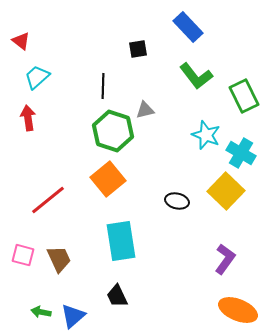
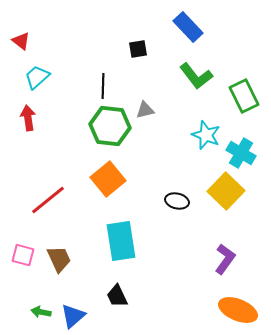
green hexagon: moved 3 px left, 5 px up; rotated 12 degrees counterclockwise
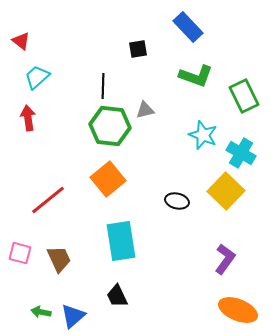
green L-shape: rotated 32 degrees counterclockwise
cyan star: moved 3 px left
pink square: moved 3 px left, 2 px up
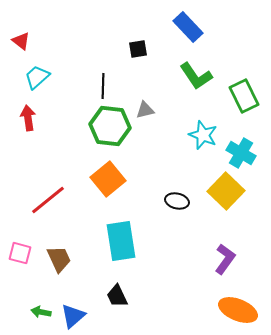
green L-shape: rotated 36 degrees clockwise
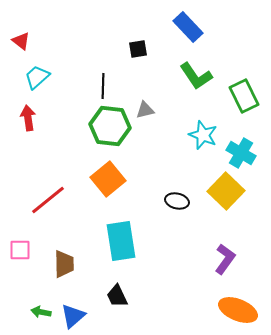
pink square: moved 3 px up; rotated 15 degrees counterclockwise
brown trapezoid: moved 5 px right, 5 px down; rotated 24 degrees clockwise
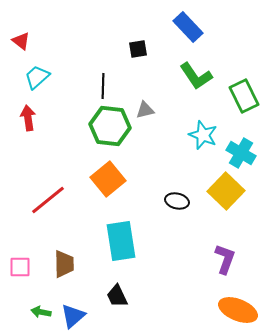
pink square: moved 17 px down
purple L-shape: rotated 16 degrees counterclockwise
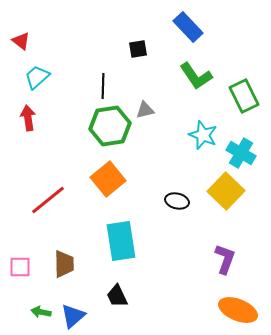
green hexagon: rotated 15 degrees counterclockwise
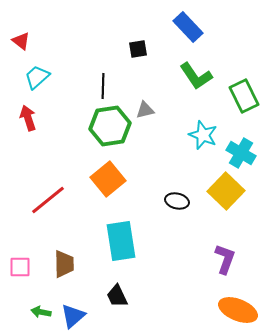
red arrow: rotated 10 degrees counterclockwise
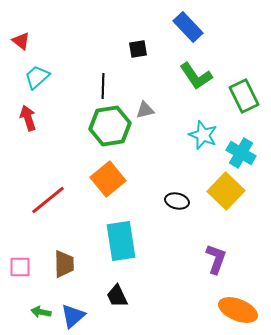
purple L-shape: moved 9 px left
